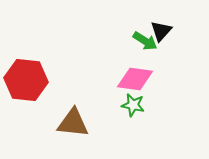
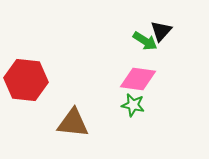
pink diamond: moved 3 px right
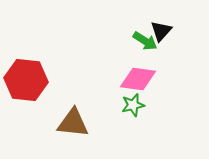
green star: rotated 25 degrees counterclockwise
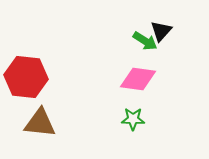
red hexagon: moved 3 px up
green star: moved 14 px down; rotated 15 degrees clockwise
brown triangle: moved 33 px left
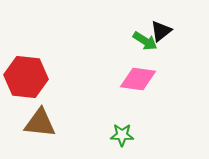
black triangle: rotated 10 degrees clockwise
green star: moved 11 px left, 16 px down
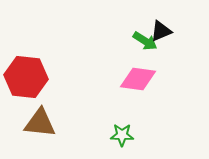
black triangle: rotated 15 degrees clockwise
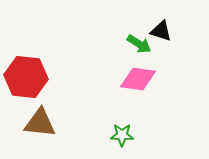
black triangle: rotated 40 degrees clockwise
green arrow: moved 6 px left, 3 px down
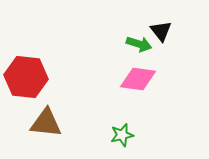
black triangle: rotated 35 degrees clockwise
green arrow: rotated 15 degrees counterclockwise
brown triangle: moved 6 px right
green star: rotated 15 degrees counterclockwise
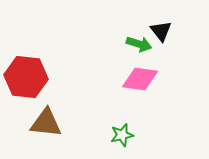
pink diamond: moved 2 px right
